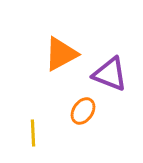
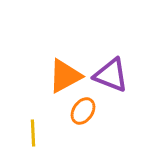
orange triangle: moved 4 px right, 22 px down
purple triangle: moved 1 px right, 1 px down
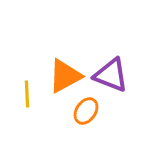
orange ellipse: moved 3 px right
yellow line: moved 6 px left, 39 px up
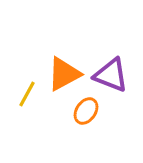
orange triangle: moved 1 px left, 2 px up
yellow line: rotated 32 degrees clockwise
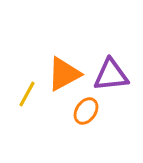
purple triangle: rotated 27 degrees counterclockwise
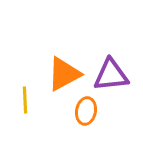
yellow line: moved 2 px left, 6 px down; rotated 32 degrees counterclockwise
orange ellipse: rotated 24 degrees counterclockwise
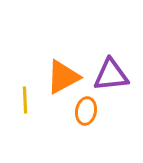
orange triangle: moved 1 px left, 3 px down
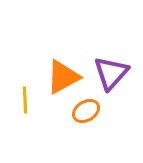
purple triangle: moved 2 px up; rotated 42 degrees counterclockwise
orange ellipse: rotated 48 degrees clockwise
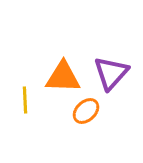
orange triangle: rotated 30 degrees clockwise
orange ellipse: rotated 12 degrees counterclockwise
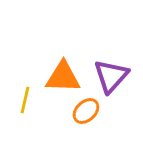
purple triangle: moved 3 px down
yellow line: rotated 16 degrees clockwise
